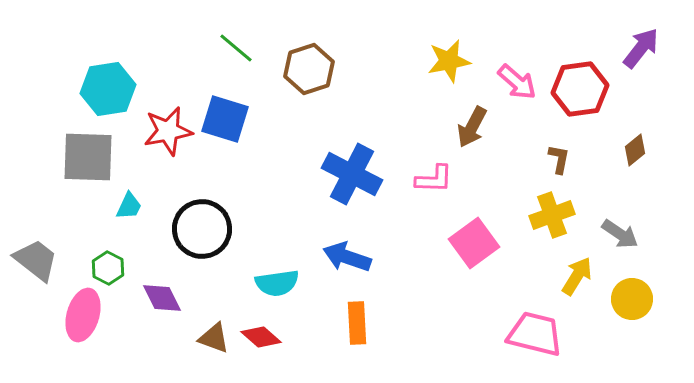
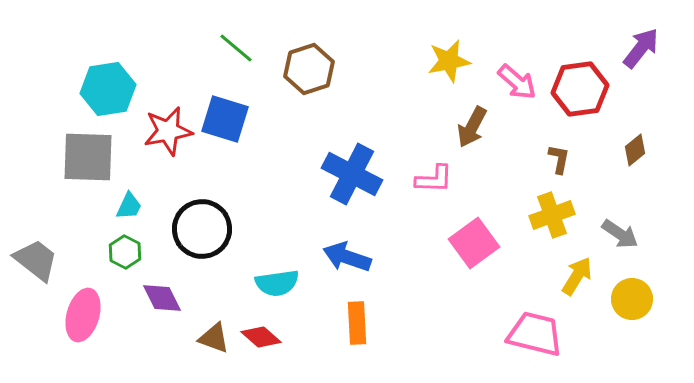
green hexagon: moved 17 px right, 16 px up
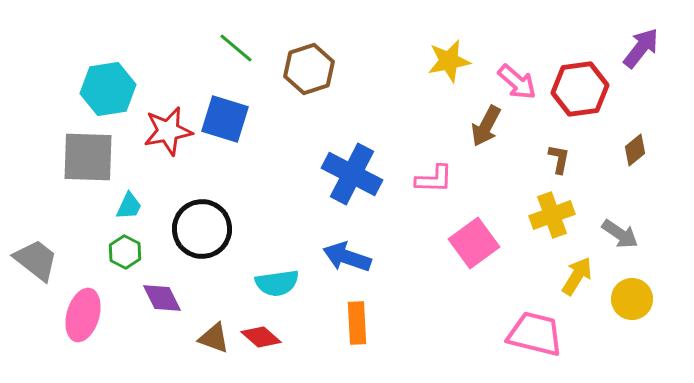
brown arrow: moved 14 px right, 1 px up
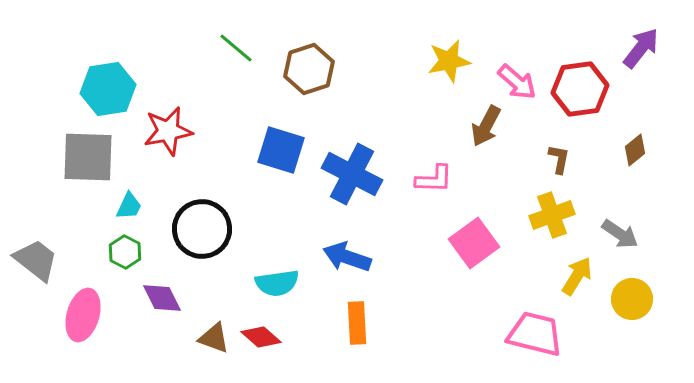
blue square: moved 56 px right, 31 px down
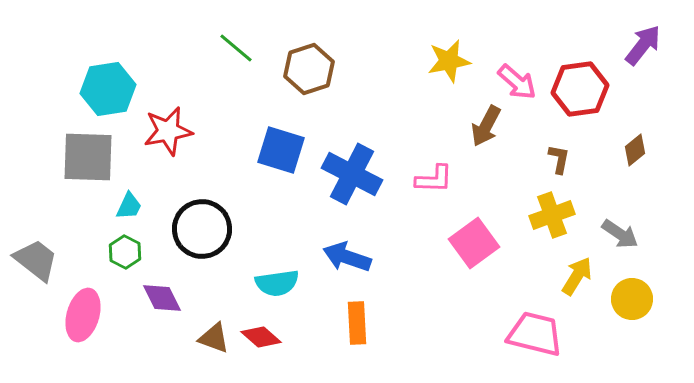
purple arrow: moved 2 px right, 3 px up
